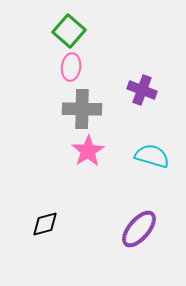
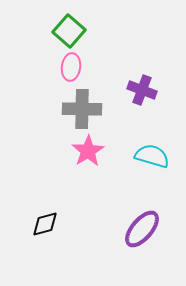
purple ellipse: moved 3 px right
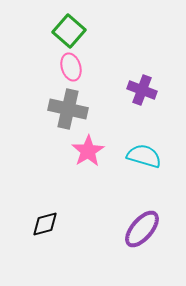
pink ellipse: rotated 24 degrees counterclockwise
gray cross: moved 14 px left; rotated 12 degrees clockwise
cyan semicircle: moved 8 px left
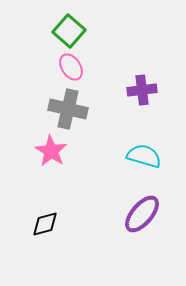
pink ellipse: rotated 16 degrees counterclockwise
purple cross: rotated 28 degrees counterclockwise
pink star: moved 37 px left; rotated 8 degrees counterclockwise
purple ellipse: moved 15 px up
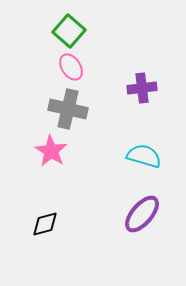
purple cross: moved 2 px up
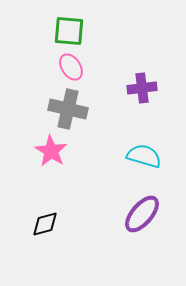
green square: rotated 36 degrees counterclockwise
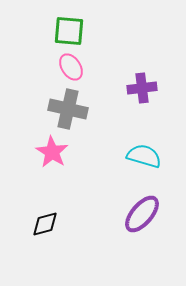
pink star: moved 1 px right, 1 px down
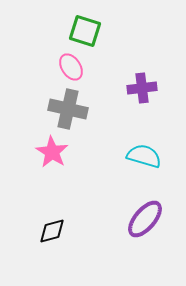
green square: moved 16 px right; rotated 12 degrees clockwise
purple ellipse: moved 3 px right, 5 px down
black diamond: moved 7 px right, 7 px down
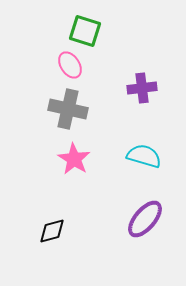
pink ellipse: moved 1 px left, 2 px up
pink star: moved 22 px right, 7 px down
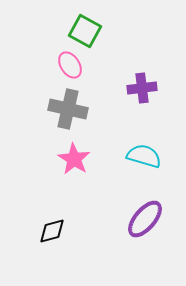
green square: rotated 12 degrees clockwise
